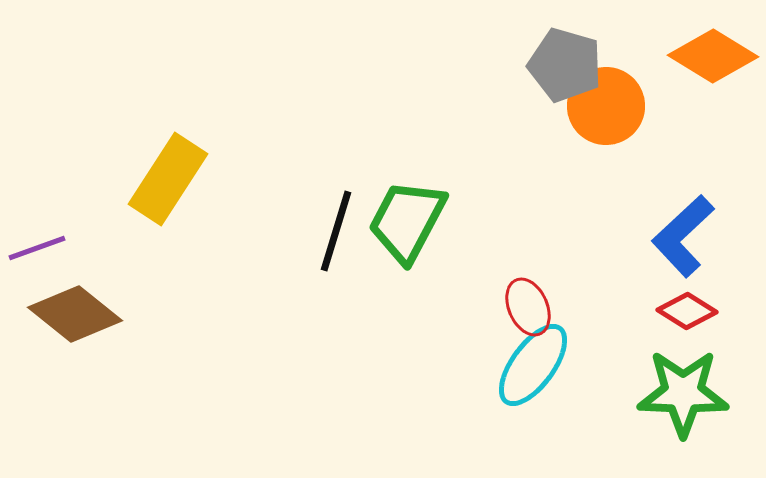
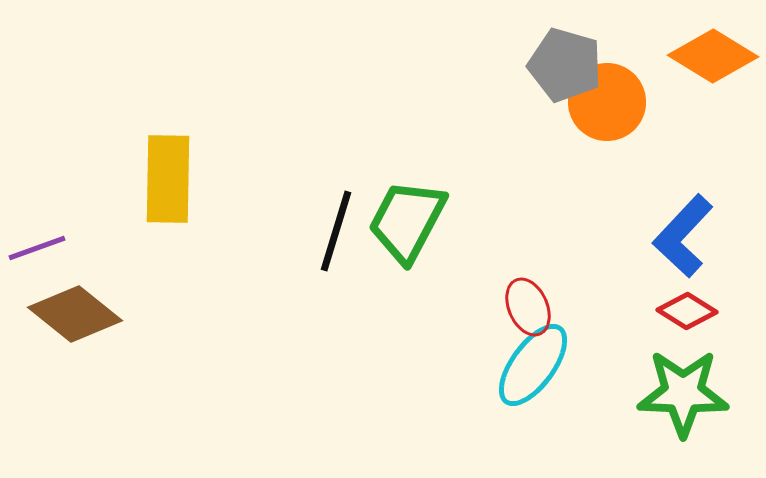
orange circle: moved 1 px right, 4 px up
yellow rectangle: rotated 32 degrees counterclockwise
blue L-shape: rotated 4 degrees counterclockwise
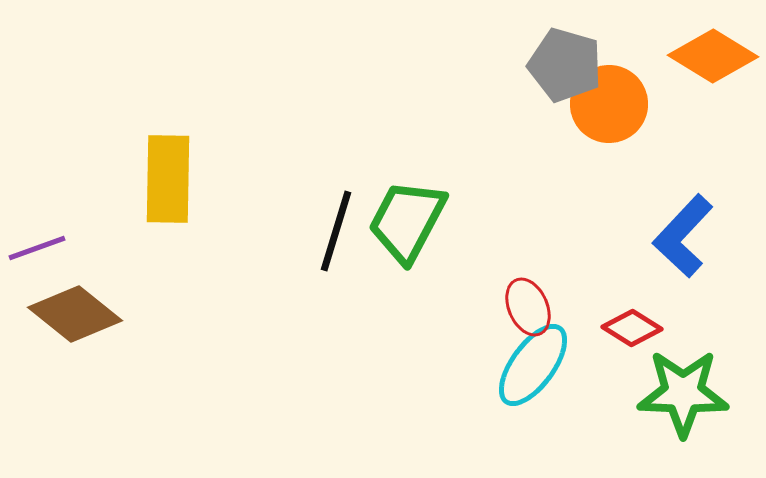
orange circle: moved 2 px right, 2 px down
red diamond: moved 55 px left, 17 px down
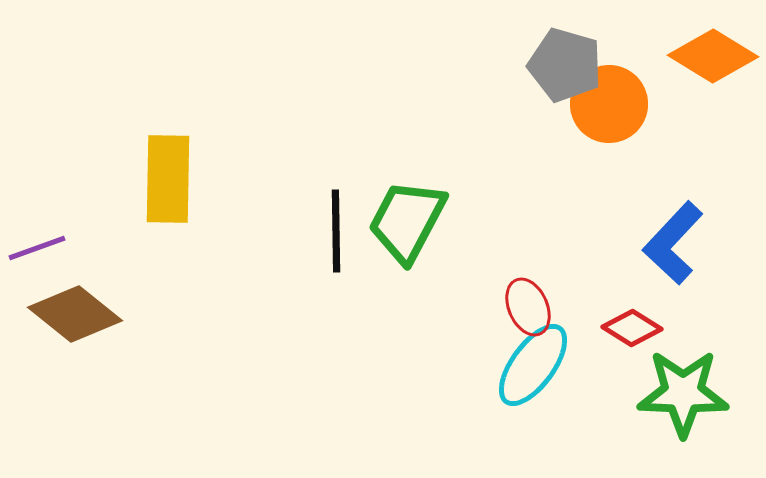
black line: rotated 18 degrees counterclockwise
blue L-shape: moved 10 px left, 7 px down
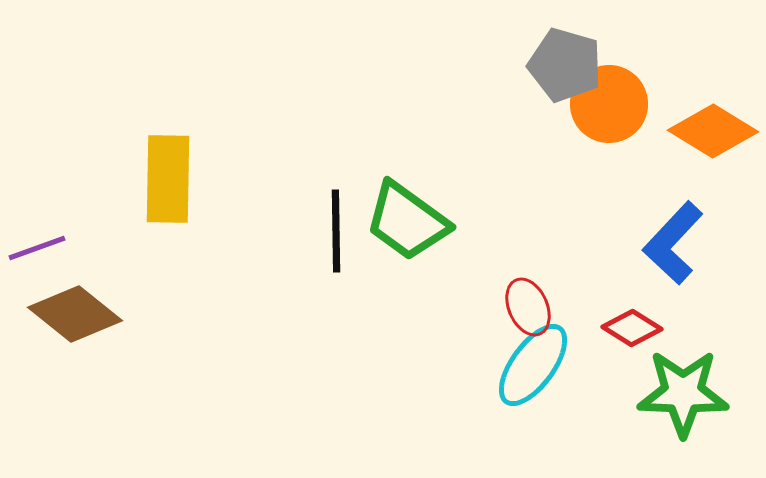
orange diamond: moved 75 px down
green trapezoid: rotated 82 degrees counterclockwise
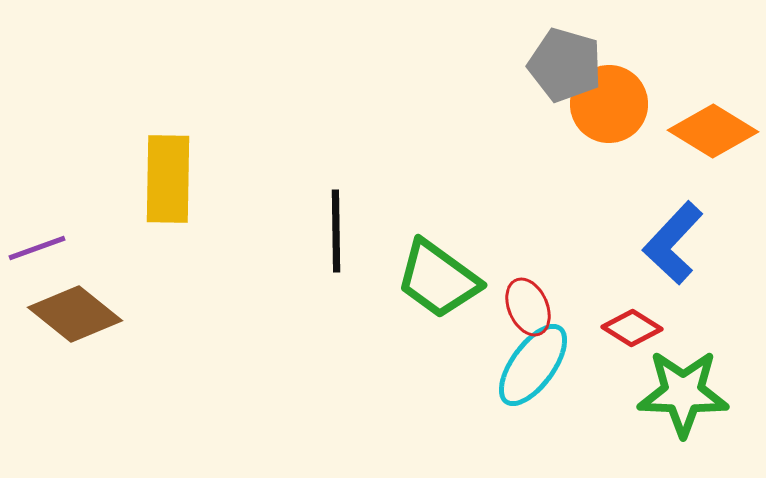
green trapezoid: moved 31 px right, 58 px down
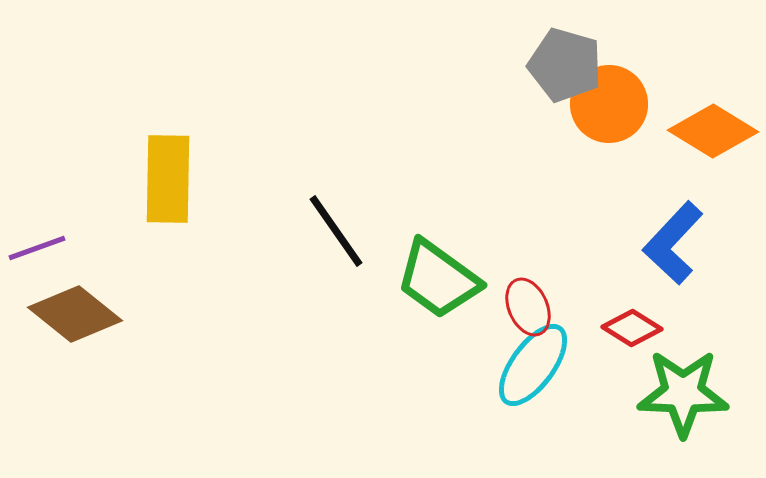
black line: rotated 34 degrees counterclockwise
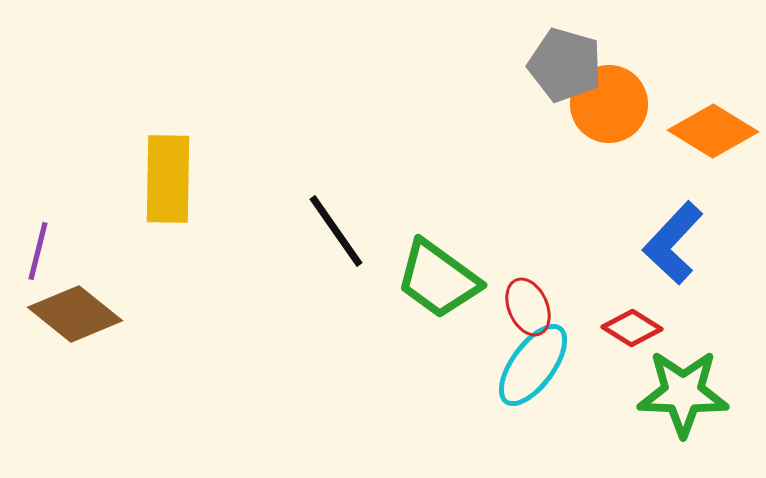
purple line: moved 1 px right, 3 px down; rotated 56 degrees counterclockwise
